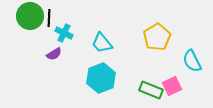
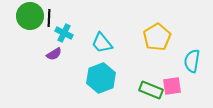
cyan semicircle: rotated 35 degrees clockwise
pink square: rotated 18 degrees clockwise
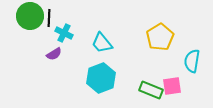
yellow pentagon: moved 3 px right
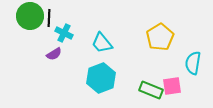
cyan semicircle: moved 1 px right, 2 px down
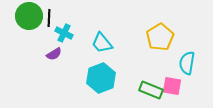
green circle: moved 1 px left
cyan semicircle: moved 6 px left
pink square: rotated 18 degrees clockwise
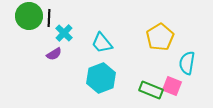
cyan cross: rotated 18 degrees clockwise
pink square: rotated 12 degrees clockwise
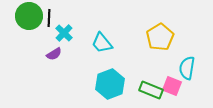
cyan semicircle: moved 5 px down
cyan hexagon: moved 9 px right, 6 px down
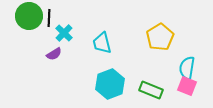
cyan trapezoid: rotated 25 degrees clockwise
pink square: moved 15 px right
